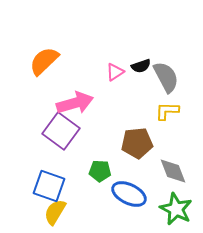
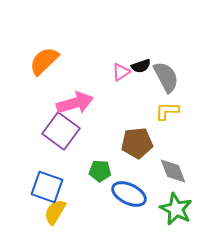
pink triangle: moved 6 px right
blue square: moved 2 px left, 1 px down
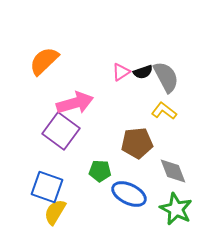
black semicircle: moved 2 px right, 6 px down
yellow L-shape: moved 3 px left; rotated 35 degrees clockwise
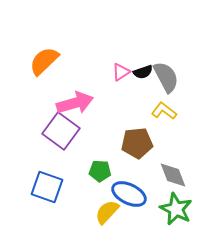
gray diamond: moved 4 px down
yellow semicircle: moved 52 px right; rotated 12 degrees clockwise
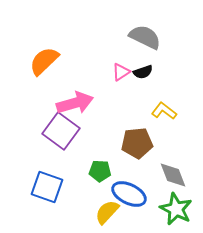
gray semicircle: moved 21 px left, 40 px up; rotated 36 degrees counterclockwise
